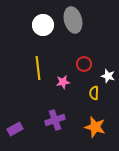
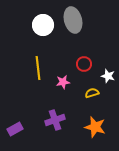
yellow semicircle: moved 2 px left; rotated 72 degrees clockwise
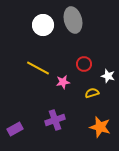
yellow line: rotated 55 degrees counterclockwise
orange star: moved 5 px right
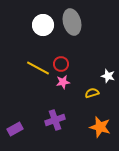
gray ellipse: moved 1 px left, 2 px down
red circle: moved 23 px left
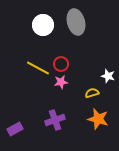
gray ellipse: moved 4 px right
pink star: moved 2 px left
orange star: moved 2 px left, 8 px up
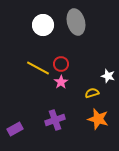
pink star: rotated 24 degrees counterclockwise
